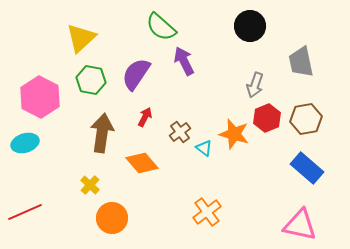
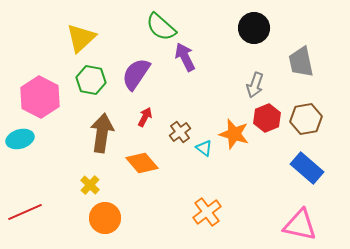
black circle: moved 4 px right, 2 px down
purple arrow: moved 1 px right, 4 px up
cyan ellipse: moved 5 px left, 4 px up
orange circle: moved 7 px left
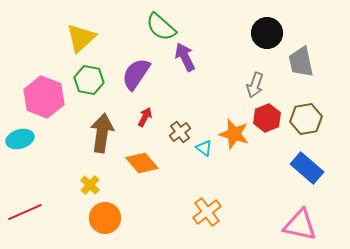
black circle: moved 13 px right, 5 px down
green hexagon: moved 2 px left
pink hexagon: moved 4 px right; rotated 6 degrees counterclockwise
